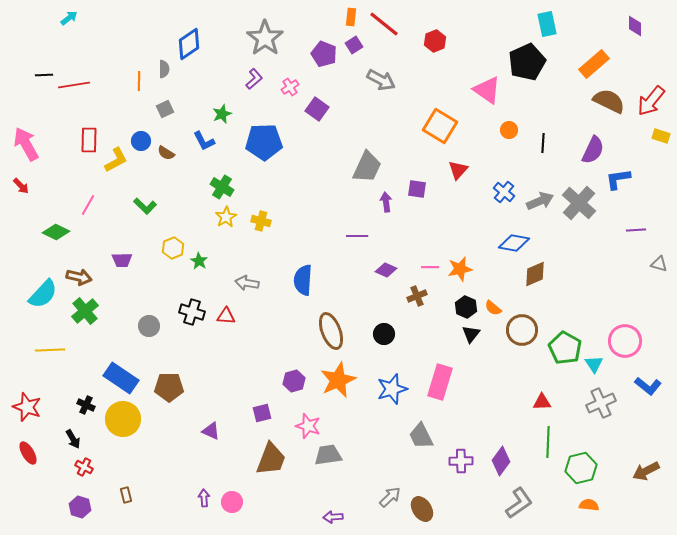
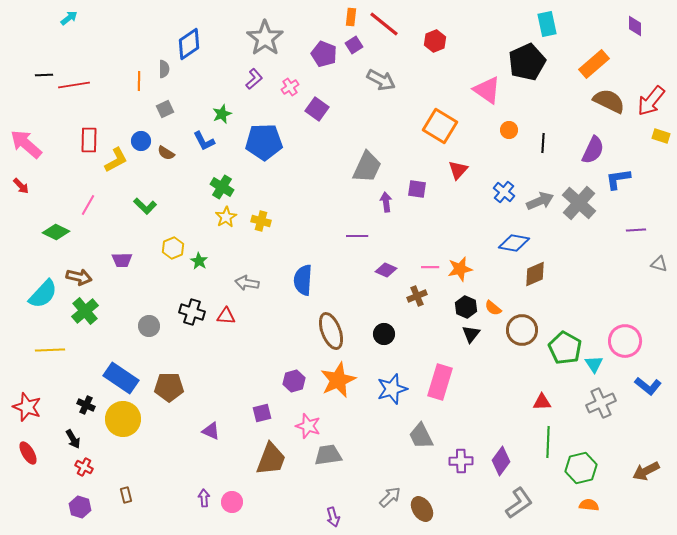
pink arrow at (26, 144): rotated 20 degrees counterclockwise
purple arrow at (333, 517): rotated 102 degrees counterclockwise
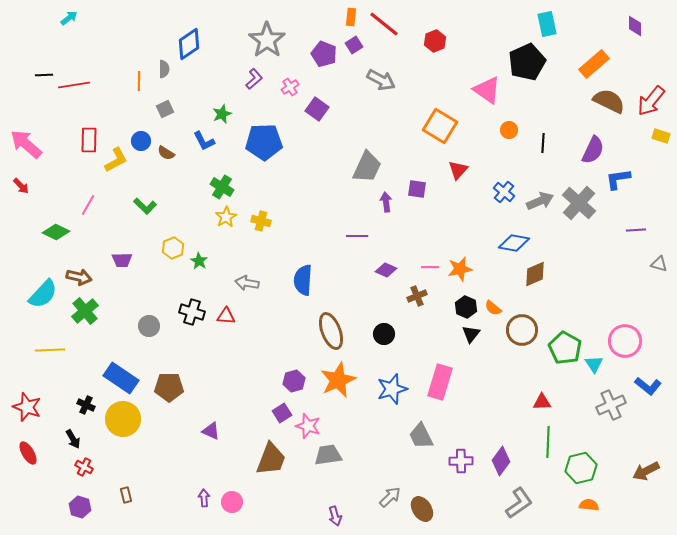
gray star at (265, 38): moved 2 px right, 2 px down
gray cross at (601, 403): moved 10 px right, 2 px down
purple square at (262, 413): moved 20 px right; rotated 18 degrees counterclockwise
purple arrow at (333, 517): moved 2 px right, 1 px up
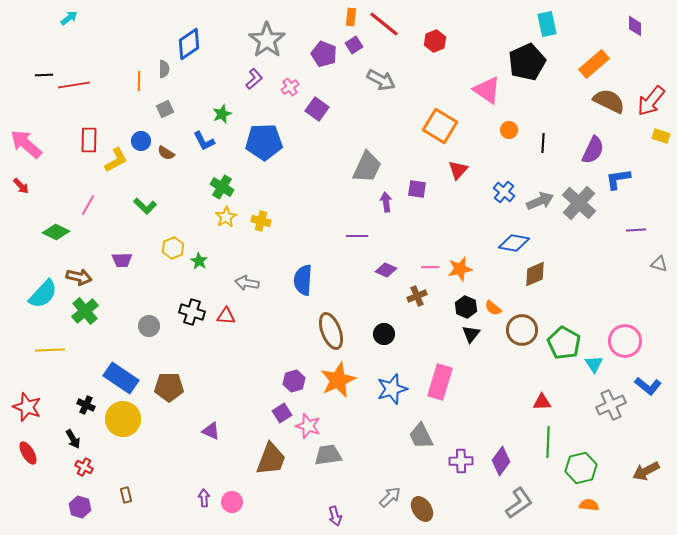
green pentagon at (565, 348): moved 1 px left, 5 px up
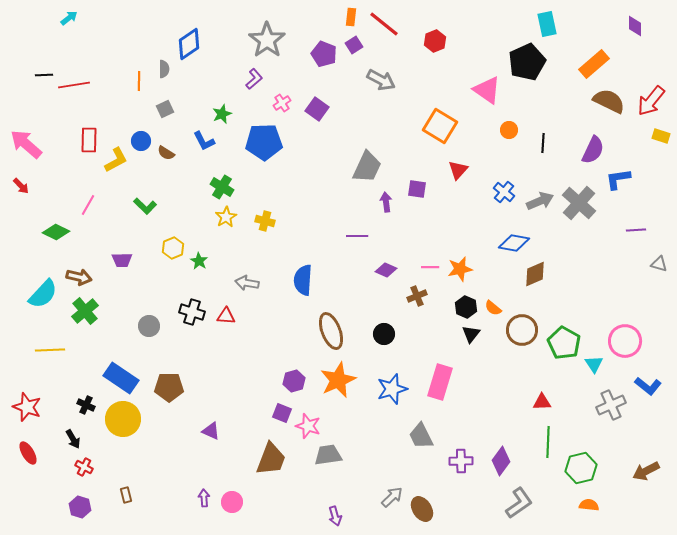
pink cross at (290, 87): moved 8 px left, 16 px down
yellow cross at (261, 221): moved 4 px right
purple square at (282, 413): rotated 36 degrees counterclockwise
gray arrow at (390, 497): moved 2 px right
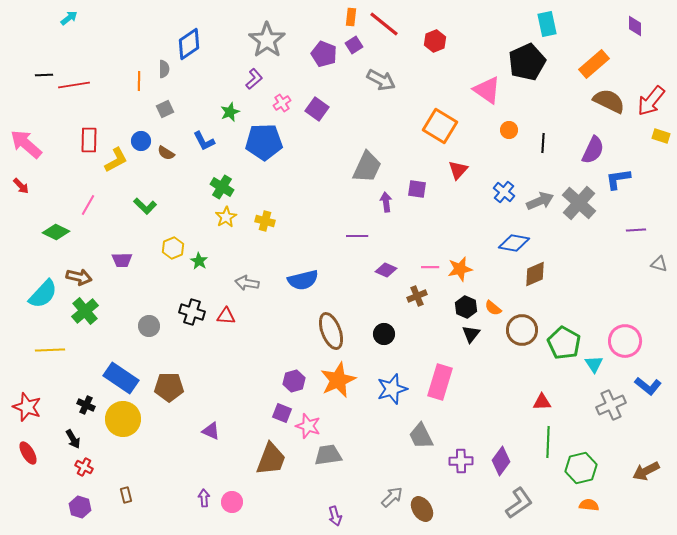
green star at (222, 114): moved 8 px right, 2 px up
blue semicircle at (303, 280): rotated 108 degrees counterclockwise
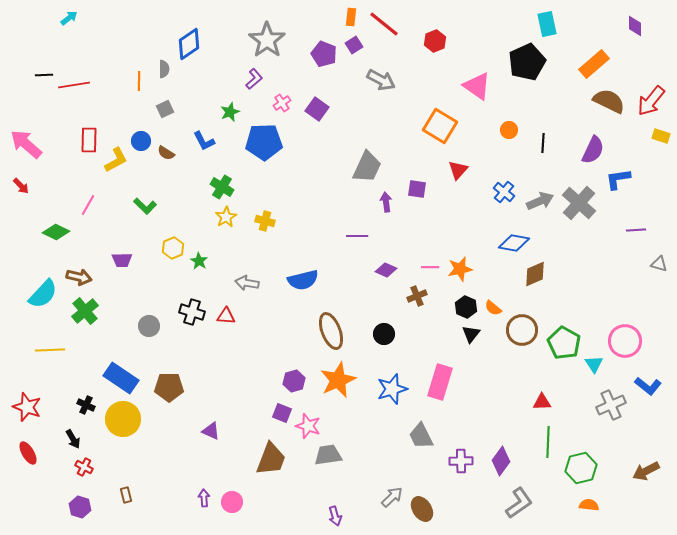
pink triangle at (487, 90): moved 10 px left, 4 px up
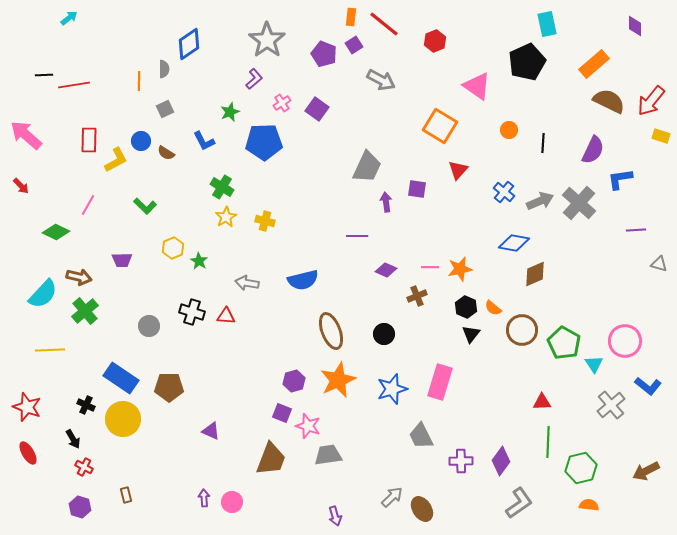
pink arrow at (26, 144): moved 9 px up
blue L-shape at (618, 179): moved 2 px right
gray cross at (611, 405): rotated 16 degrees counterclockwise
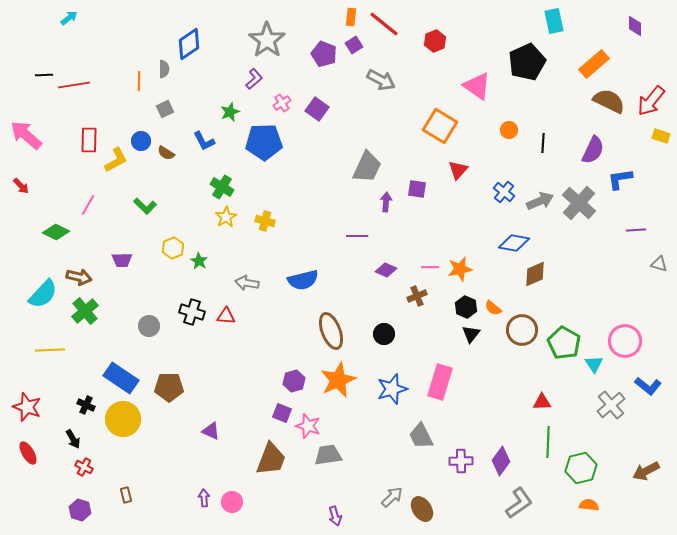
cyan rectangle at (547, 24): moved 7 px right, 3 px up
purple arrow at (386, 202): rotated 12 degrees clockwise
purple hexagon at (80, 507): moved 3 px down
